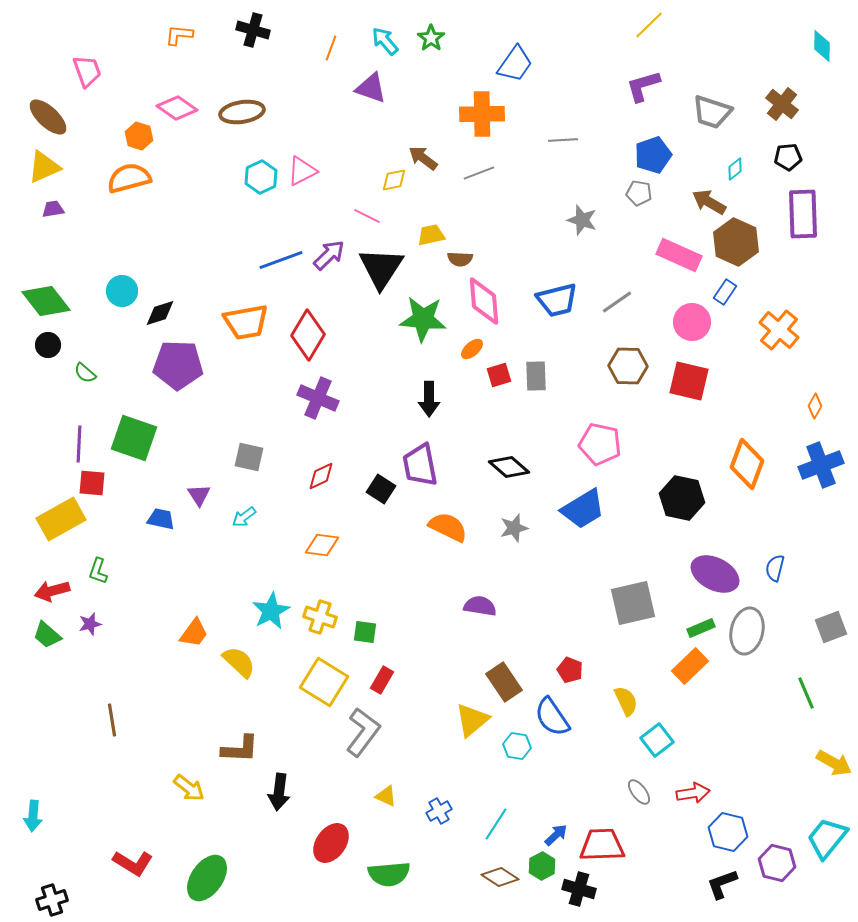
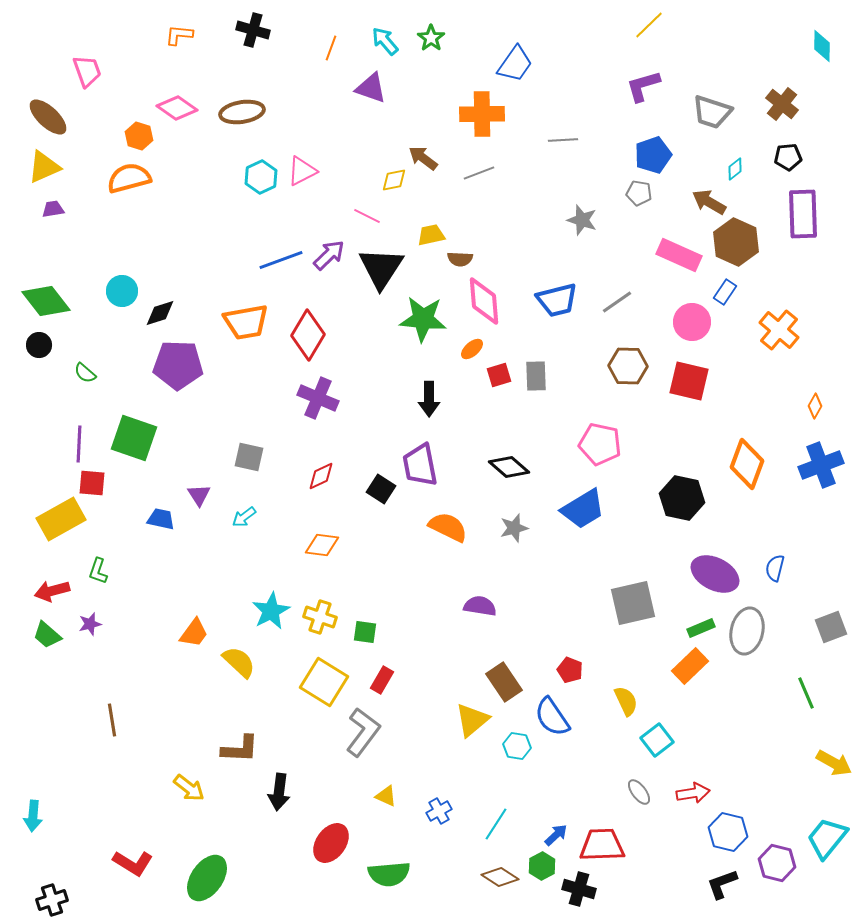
black circle at (48, 345): moved 9 px left
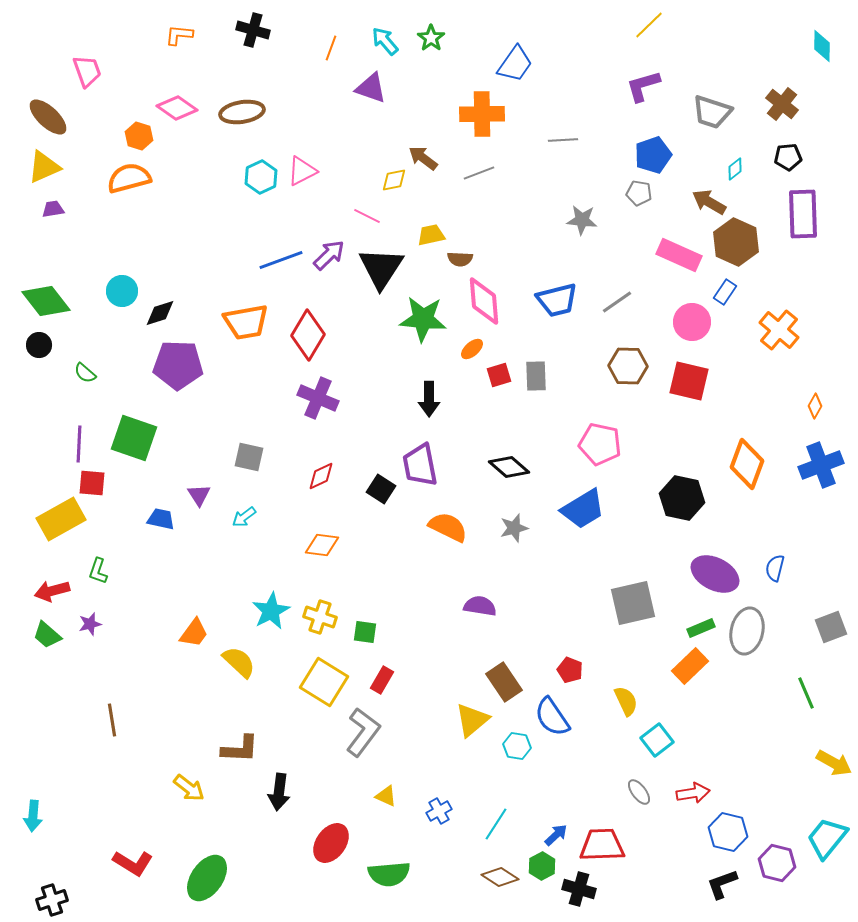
gray star at (582, 220): rotated 12 degrees counterclockwise
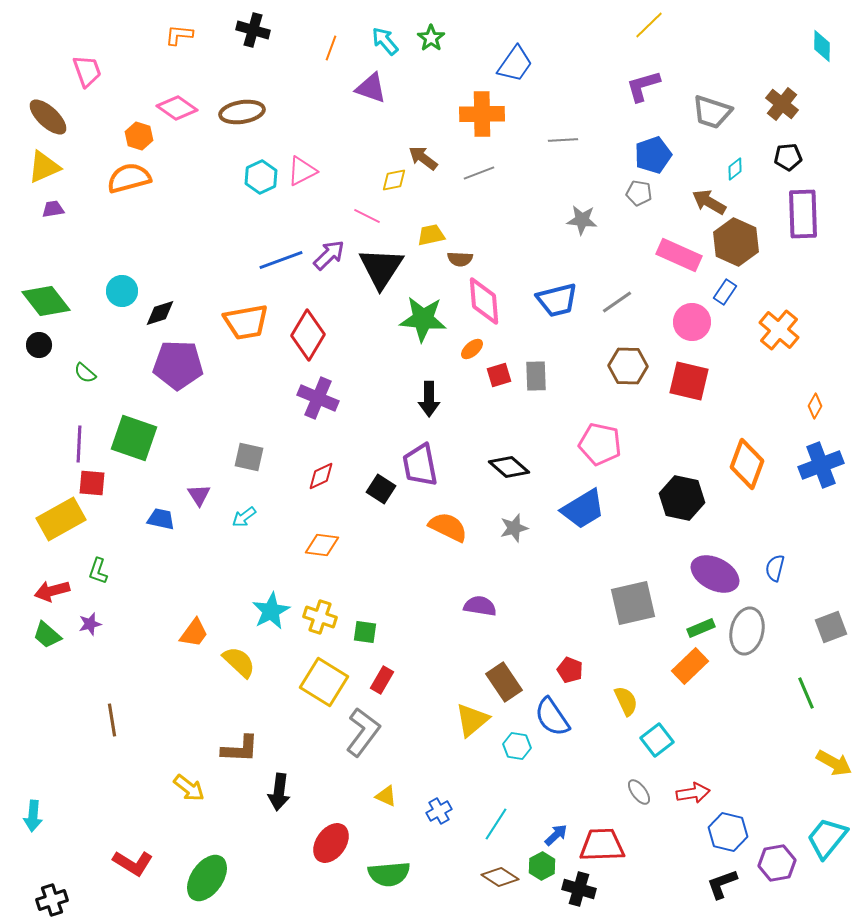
purple hexagon at (777, 863): rotated 24 degrees counterclockwise
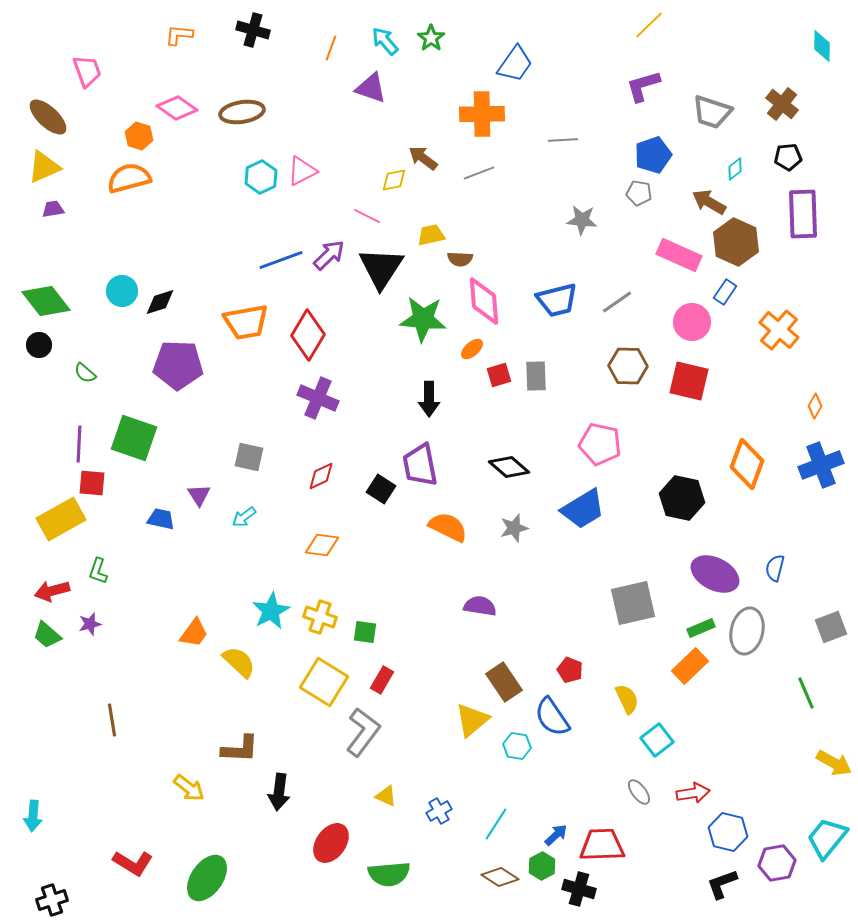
black diamond at (160, 313): moved 11 px up
yellow semicircle at (626, 701): moved 1 px right, 2 px up
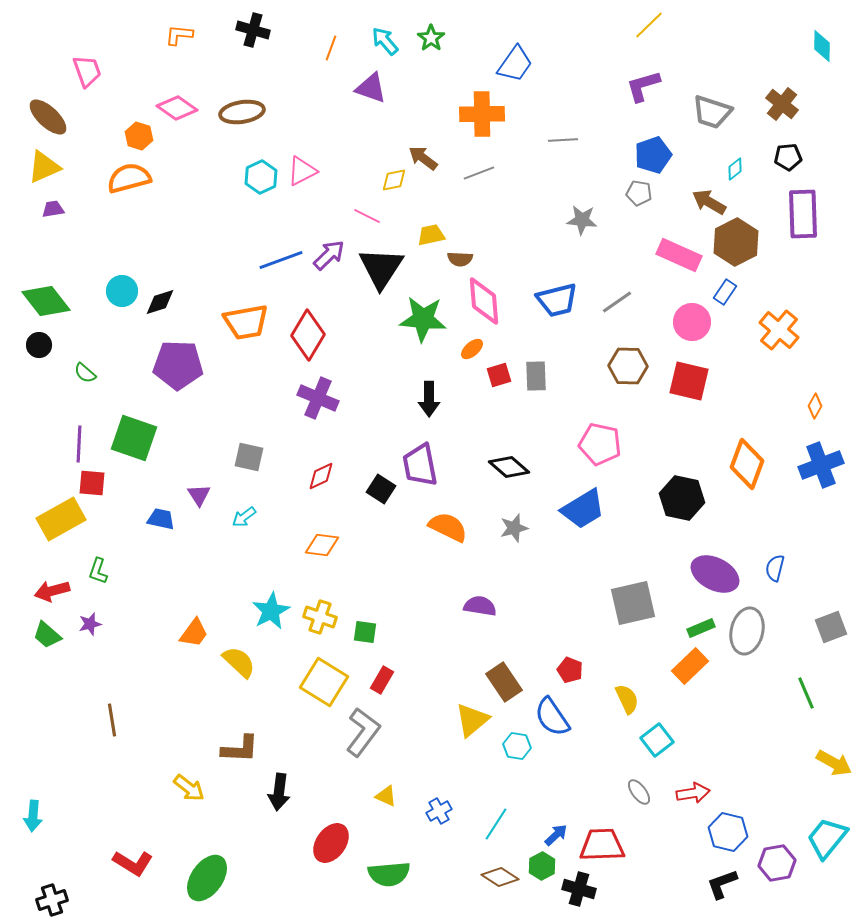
brown hexagon at (736, 242): rotated 9 degrees clockwise
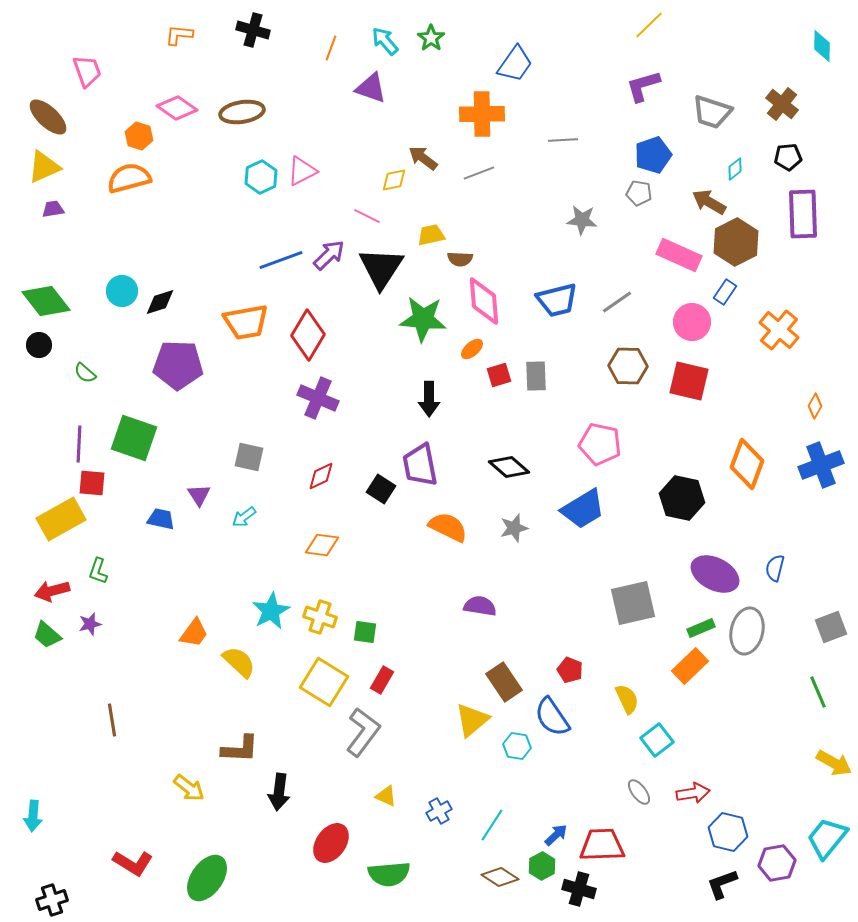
green line at (806, 693): moved 12 px right, 1 px up
cyan line at (496, 824): moved 4 px left, 1 px down
